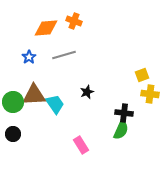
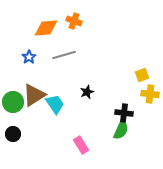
brown triangle: rotated 30 degrees counterclockwise
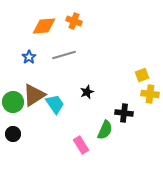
orange diamond: moved 2 px left, 2 px up
green semicircle: moved 16 px left
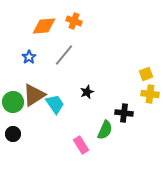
gray line: rotated 35 degrees counterclockwise
yellow square: moved 4 px right, 1 px up
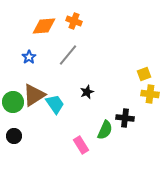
gray line: moved 4 px right
yellow square: moved 2 px left
black cross: moved 1 px right, 5 px down
black circle: moved 1 px right, 2 px down
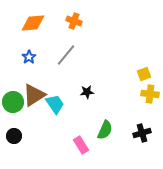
orange diamond: moved 11 px left, 3 px up
gray line: moved 2 px left
black star: rotated 16 degrees clockwise
black cross: moved 17 px right, 15 px down; rotated 24 degrees counterclockwise
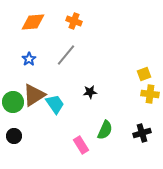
orange diamond: moved 1 px up
blue star: moved 2 px down
black star: moved 3 px right
